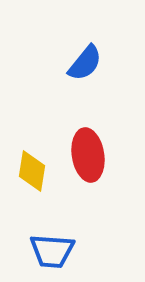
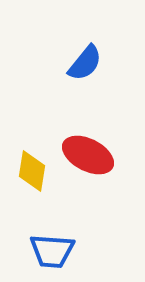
red ellipse: rotated 54 degrees counterclockwise
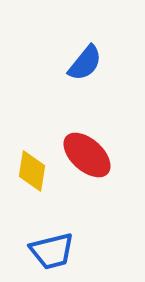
red ellipse: moved 1 px left; rotated 15 degrees clockwise
blue trapezoid: rotated 18 degrees counterclockwise
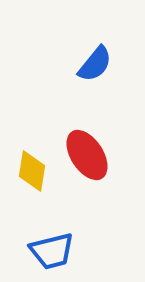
blue semicircle: moved 10 px right, 1 px down
red ellipse: rotated 15 degrees clockwise
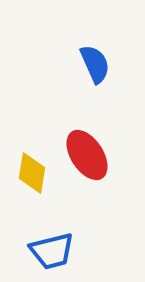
blue semicircle: rotated 63 degrees counterclockwise
yellow diamond: moved 2 px down
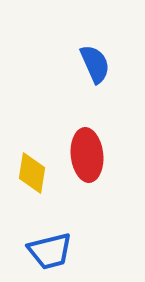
red ellipse: rotated 27 degrees clockwise
blue trapezoid: moved 2 px left
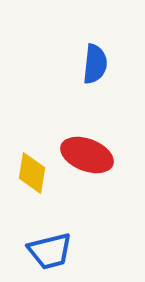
blue semicircle: rotated 30 degrees clockwise
red ellipse: rotated 63 degrees counterclockwise
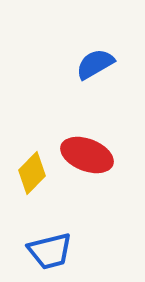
blue semicircle: rotated 126 degrees counterclockwise
yellow diamond: rotated 36 degrees clockwise
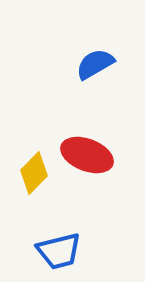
yellow diamond: moved 2 px right
blue trapezoid: moved 9 px right
